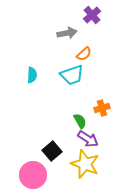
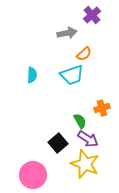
black square: moved 6 px right, 8 px up
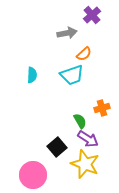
black square: moved 1 px left, 4 px down
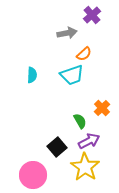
orange cross: rotated 28 degrees counterclockwise
purple arrow: moved 1 px right, 2 px down; rotated 60 degrees counterclockwise
yellow star: moved 3 px down; rotated 12 degrees clockwise
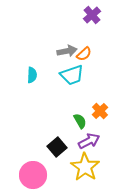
gray arrow: moved 18 px down
orange cross: moved 2 px left, 3 px down
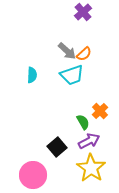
purple cross: moved 9 px left, 3 px up
gray arrow: rotated 54 degrees clockwise
green semicircle: moved 3 px right, 1 px down
yellow star: moved 6 px right, 1 px down
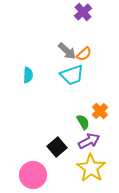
cyan semicircle: moved 4 px left
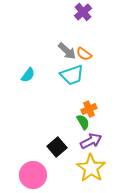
orange semicircle: rotated 77 degrees clockwise
cyan semicircle: rotated 35 degrees clockwise
orange cross: moved 11 px left, 2 px up; rotated 21 degrees clockwise
purple arrow: moved 2 px right
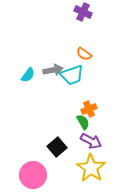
purple cross: rotated 24 degrees counterclockwise
gray arrow: moved 14 px left, 19 px down; rotated 54 degrees counterclockwise
purple arrow: rotated 55 degrees clockwise
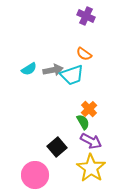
purple cross: moved 3 px right, 4 px down
cyan semicircle: moved 1 px right, 6 px up; rotated 21 degrees clockwise
orange cross: rotated 21 degrees counterclockwise
pink circle: moved 2 px right
